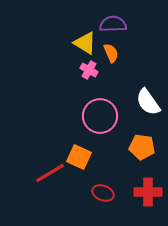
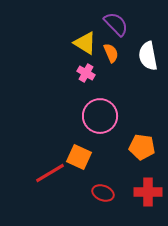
purple semicircle: moved 3 px right; rotated 48 degrees clockwise
pink cross: moved 3 px left, 3 px down
white semicircle: moved 46 px up; rotated 24 degrees clockwise
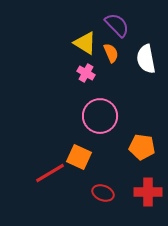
purple semicircle: moved 1 px right, 1 px down
white semicircle: moved 2 px left, 3 px down
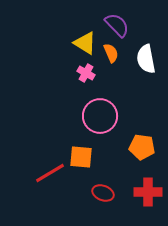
orange square: moved 2 px right; rotated 20 degrees counterclockwise
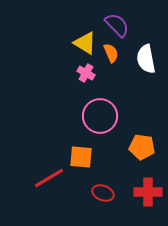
red line: moved 1 px left, 5 px down
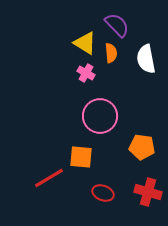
orange semicircle: rotated 18 degrees clockwise
red cross: rotated 16 degrees clockwise
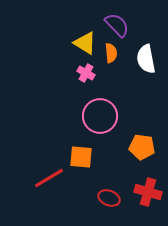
red ellipse: moved 6 px right, 5 px down
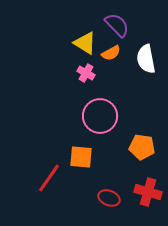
orange semicircle: rotated 66 degrees clockwise
red line: rotated 24 degrees counterclockwise
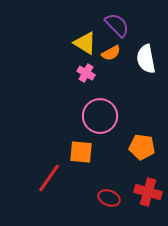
orange square: moved 5 px up
